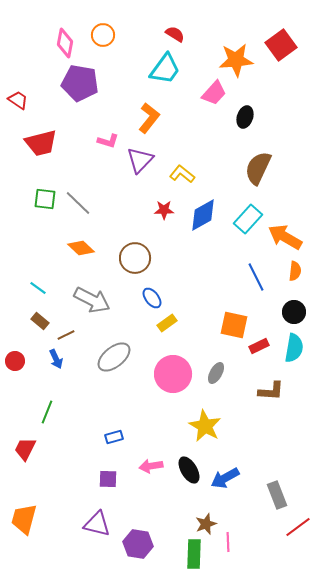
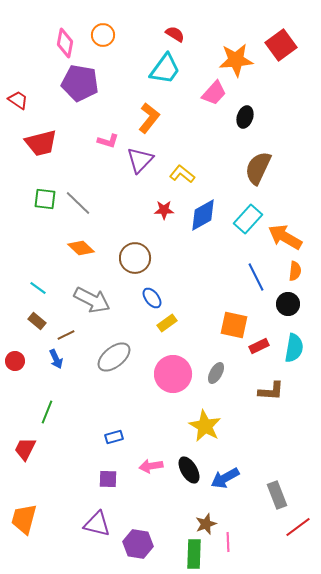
black circle at (294, 312): moved 6 px left, 8 px up
brown rectangle at (40, 321): moved 3 px left
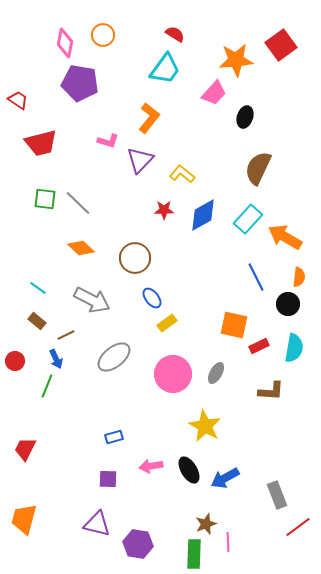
orange semicircle at (295, 271): moved 4 px right, 6 px down
green line at (47, 412): moved 26 px up
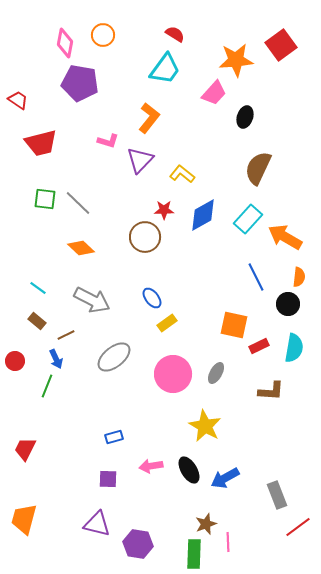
brown circle at (135, 258): moved 10 px right, 21 px up
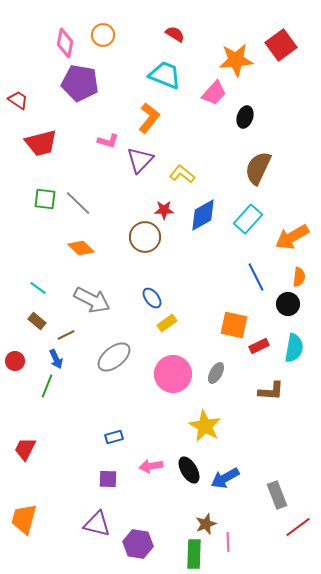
cyan trapezoid at (165, 69): moved 6 px down; rotated 104 degrees counterclockwise
orange arrow at (285, 237): moved 7 px right; rotated 60 degrees counterclockwise
